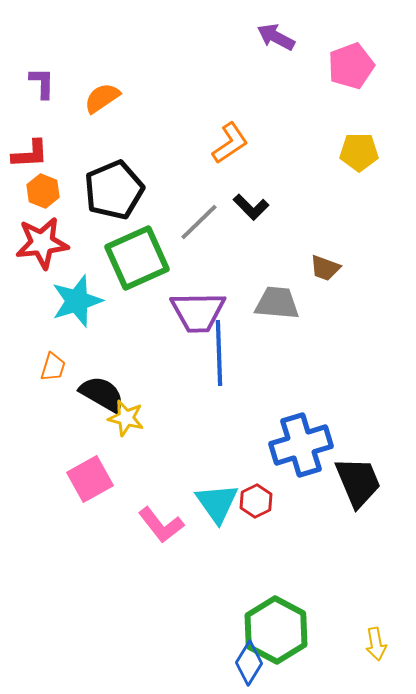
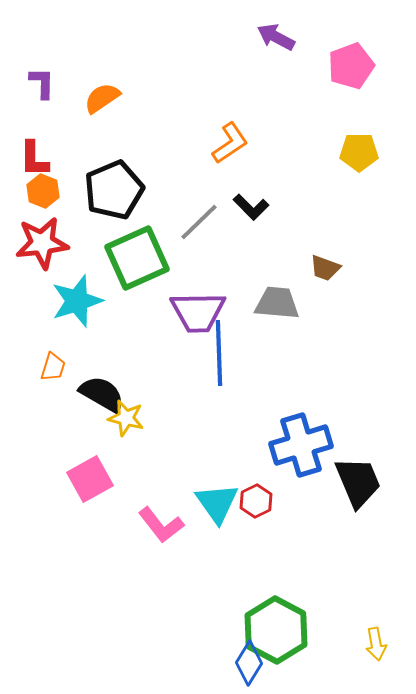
red L-shape: moved 4 px right, 5 px down; rotated 93 degrees clockwise
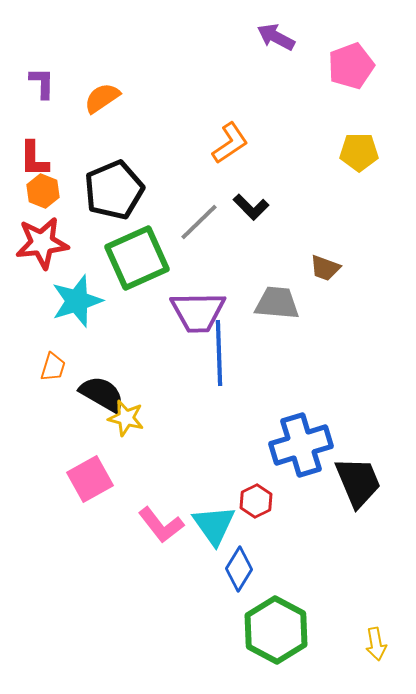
cyan triangle: moved 3 px left, 22 px down
blue diamond: moved 10 px left, 94 px up
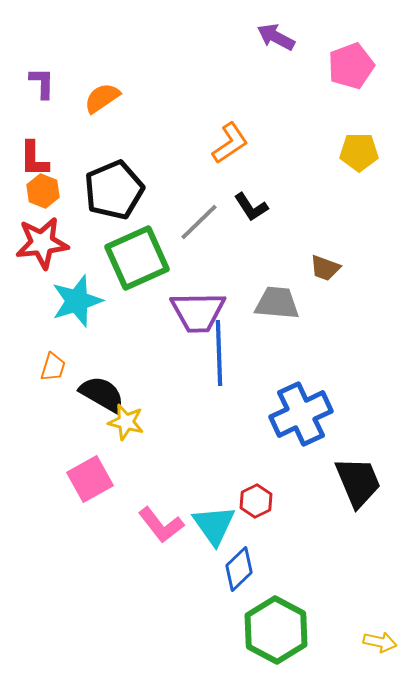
black L-shape: rotated 12 degrees clockwise
yellow star: moved 4 px down
blue cross: moved 31 px up; rotated 8 degrees counterclockwise
blue diamond: rotated 15 degrees clockwise
yellow arrow: moved 4 px right, 2 px up; rotated 68 degrees counterclockwise
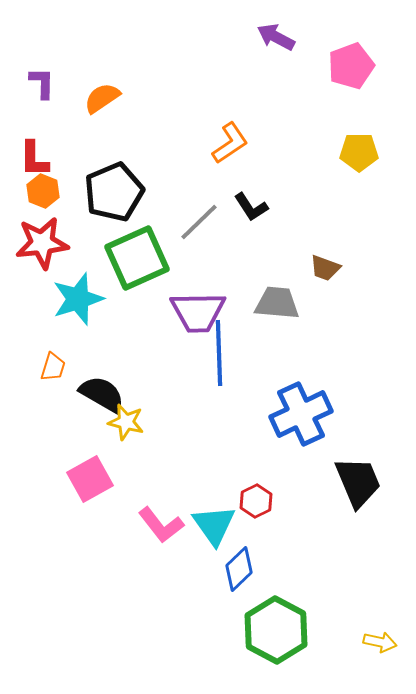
black pentagon: moved 2 px down
cyan star: moved 1 px right, 2 px up
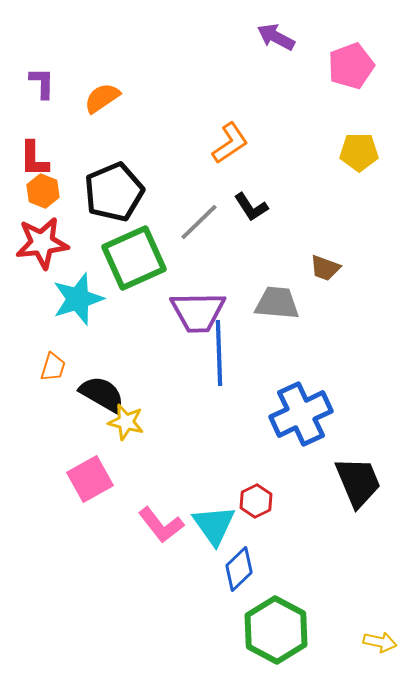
green square: moved 3 px left
